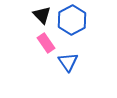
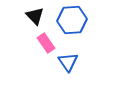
black triangle: moved 7 px left, 1 px down
blue hexagon: rotated 24 degrees clockwise
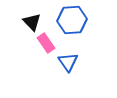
black triangle: moved 3 px left, 6 px down
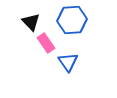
black triangle: moved 1 px left
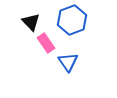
blue hexagon: rotated 16 degrees counterclockwise
